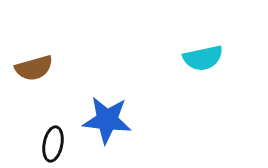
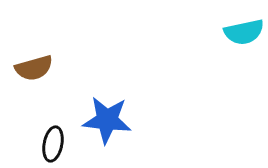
cyan semicircle: moved 41 px right, 26 px up
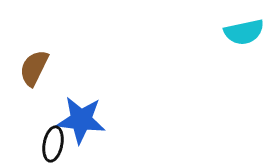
brown semicircle: rotated 132 degrees clockwise
blue star: moved 26 px left
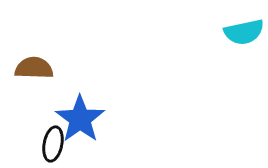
brown semicircle: rotated 66 degrees clockwise
blue star: moved 1 px left, 1 px up; rotated 30 degrees clockwise
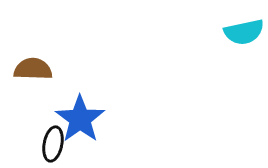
brown semicircle: moved 1 px left, 1 px down
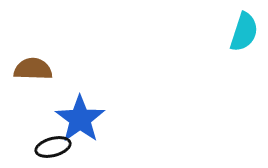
cyan semicircle: rotated 60 degrees counterclockwise
black ellipse: moved 3 px down; rotated 64 degrees clockwise
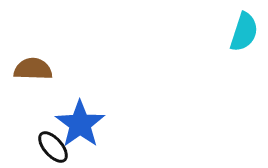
blue star: moved 5 px down
black ellipse: rotated 64 degrees clockwise
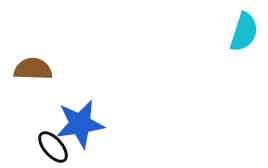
blue star: rotated 27 degrees clockwise
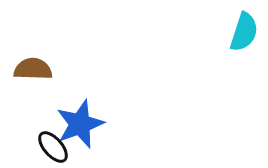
blue star: rotated 12 degrees counterclockwise
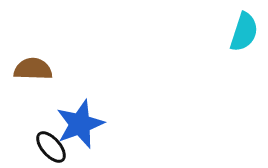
black ellipse: moved 2 px left
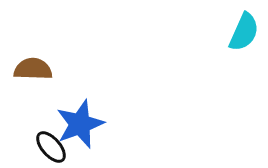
cyan semicircle: rotated 6 degrees clockwise
